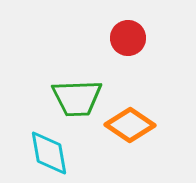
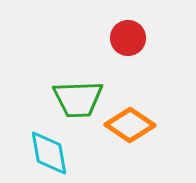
green trapezoid: moved 1 px right, 1 px down
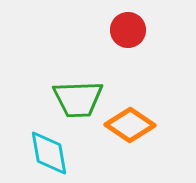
red circle: moved 8 px up
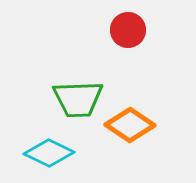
cyan diamond: rotated 54 degrees counterclockwise
